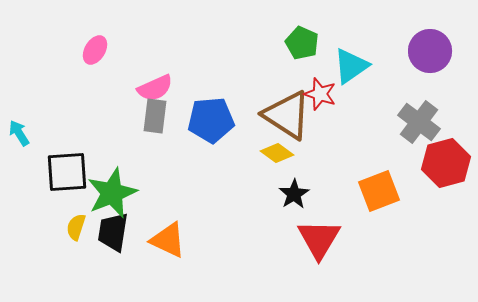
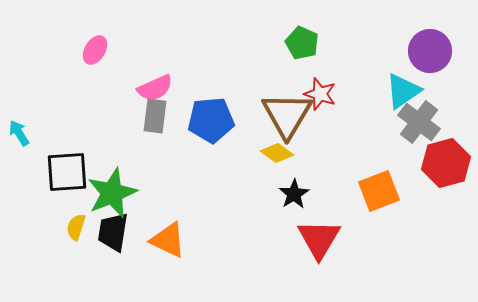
cyan triangle: moved 52 px right, 25 px down
brown triangle: rotated 28 degrees clockwise
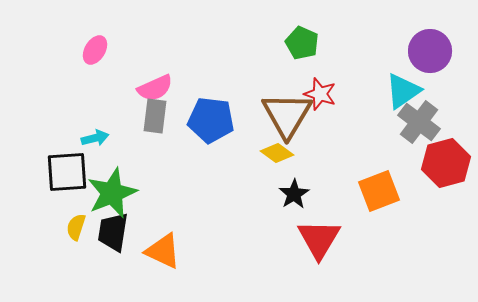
blue pentagon: rotated 12 degrees clockwise
cyan arrow: moved 76 px right, 5 px down; rotated 108 degrees clockwise
orange triangle: moved 5 px left, 11 px down
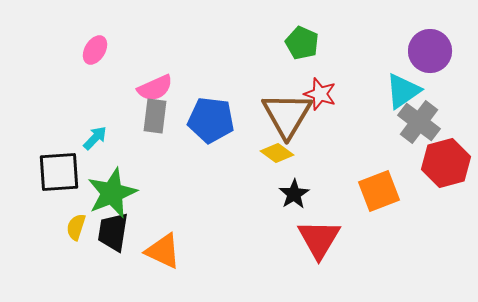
cyan arrow: rotated 32 degrees counterclockwise
black square: moved 8 px left
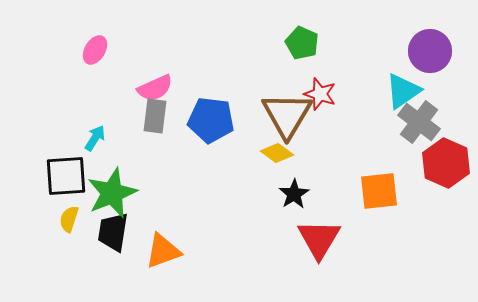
cyan arrow: rotated 12 degrees counterclockwise
red hexagon: rotated 21 degrees counterclockwise
black square: moved 7 px right, 4 px down
orange square: rotated 15 degrees clockwise
yellow semicircle: moved 7 px left, 8 px up
orange triangle: rotated 45 degrees counterclockwise
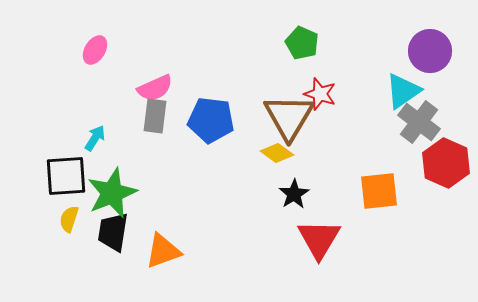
brown triangle: moved 2 px right, 2 px down
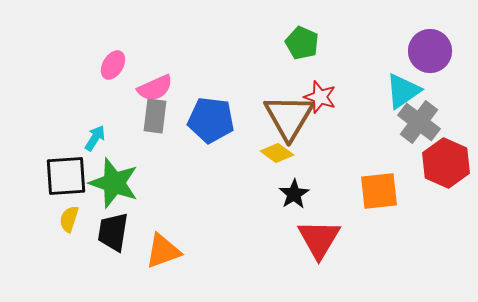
pink ellipse: moved 18 px right, 15 px down
red star: moved 3 px down
green star: moved 2 px right, 10 px up; rotated 30 degrees counterclockwise
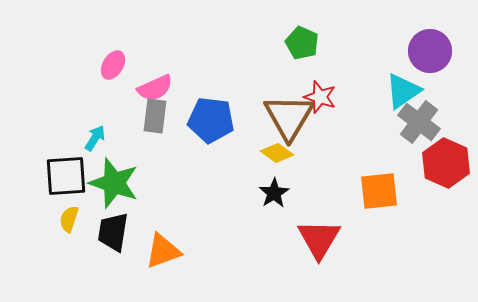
black star: moved 20 px left, 1 px up
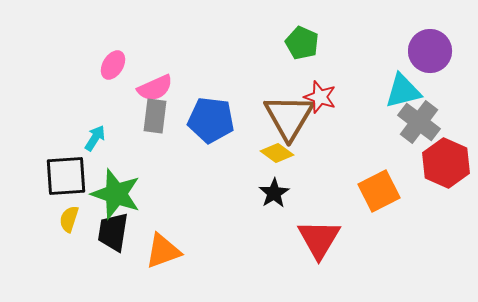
cyan triangle: rotated 21 degrees clockwise
green star: moved 2 px right, 11 px down
orange square: rotated 21 degrees counterclockwise
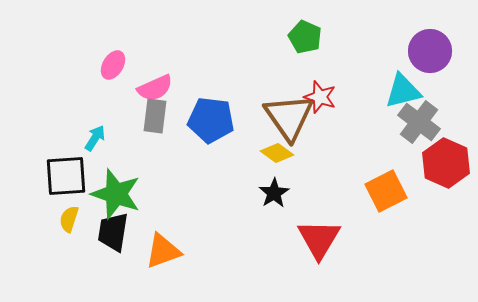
green pentagon: moved 3 px right, 6 px up
brown triangle: rotated 6 degrees counterclockwise
orange square: moved 7 px right
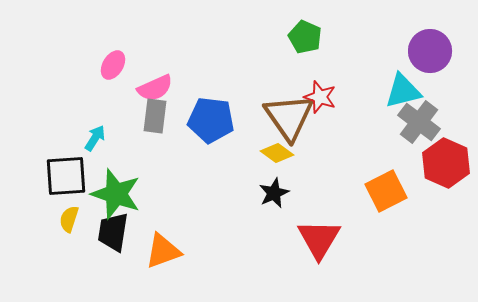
black star: rotated 8 degrees clockwise
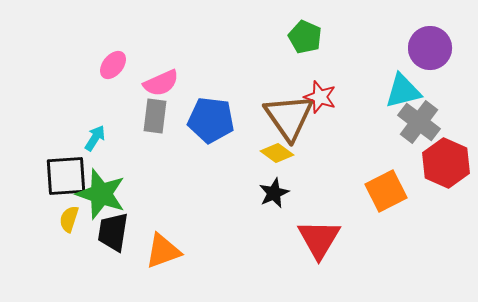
purple circle: moved 3 px up
pink ellipse: rotated 8 degrees clockwise
pink semicircle: moved 6 px right, 5 px up
green star: moved 15 px left
